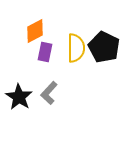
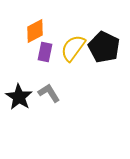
yellow semicircle: moved 3 px left; rotated 144 degrees counterclockwise
gray L-shape: rotated 105 degrees clockwise
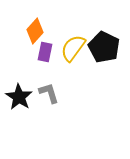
orange diamond: rotated 20 degrees counterclockwise
gray L-shape: rotated 15 degrees clockwise
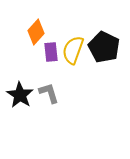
orange diamond: moved 1 px right, 1 px down
yellow semicircle: moved 2 px down; rotated 16 degrees counterclockwise
purple rectangle: moved 6 px right; rotated 18 degrees counterclockwise
black star: moved 1 px right, 2 px up
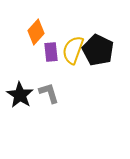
black pentagon: moved 6 px left, 3 px down
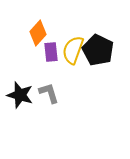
orange diamond: moved 2 px right, 1 px down
black star: rotated 16 degrees counterclockwise
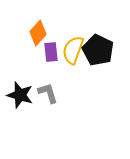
gray L-shape: moved 1 px left
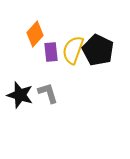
orange diamond: moved 3 px left, 1 px down
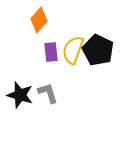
orange diamond: moved 4 px right, 14 px up
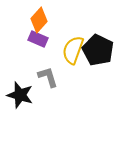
purple rectangle: moved 13 px left, 13 px up; rotated 60 degrees counterclockwise
gray L-shape: moved 16 px up
